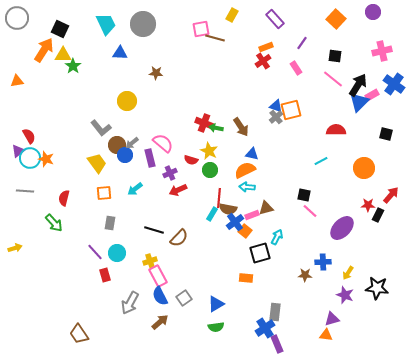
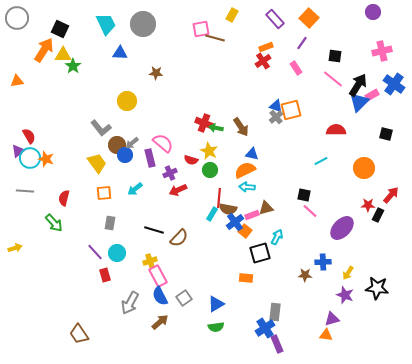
orange square at (336, 19): moved 27 px left, 1 px up
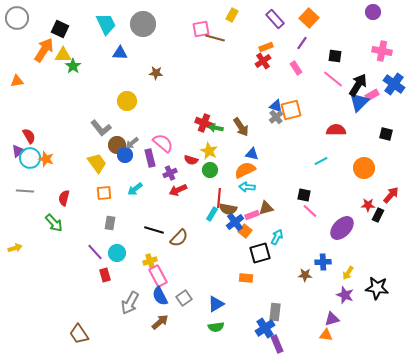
pink cross at (382, 51): rotated 24 degrees clockwise
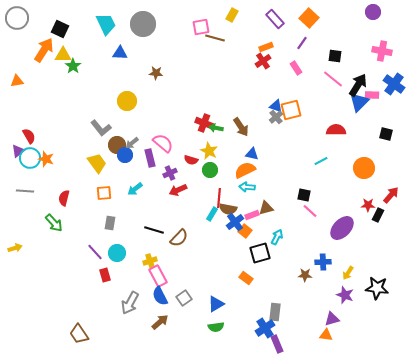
pink square at (201, 29): moved 2 px up
pink rectangle at (372, 95): rotated 32 degrees clockwise
orange rectangle at (246, 278): rotated 32 degrees clockwise
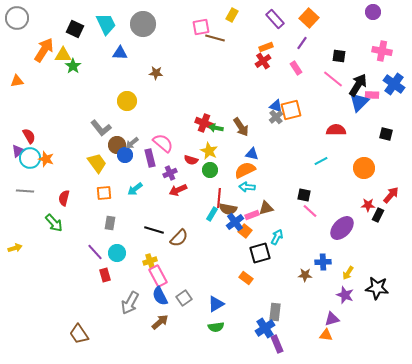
black square at (60, 29): moved 15 px right
black square at (335, 56): moved 4 px right
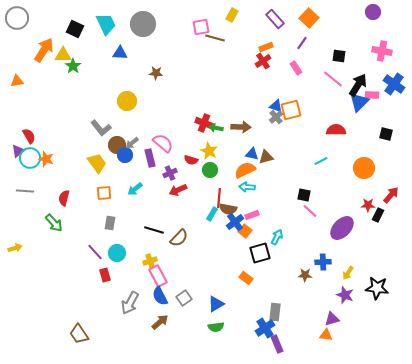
brown arrow at (241, 127): rotated 54 degrees counterclockwise
brown triangle at (266, 208): moved 51 px up
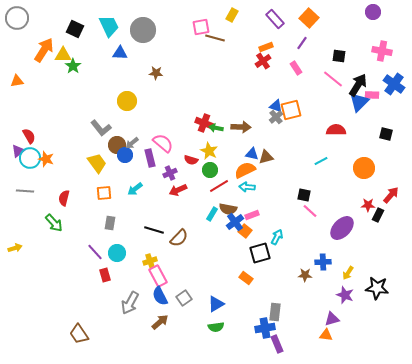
cyan trapezoid at (106, 24): moved 3 px right, 2 px down
gray circle at (143, 24): moved 6 px down
red line at (219, 198): moved 12 px up; rotated 54 degrees clockwise
blue cross at (265, 328): rotated 24 degrees clockwise
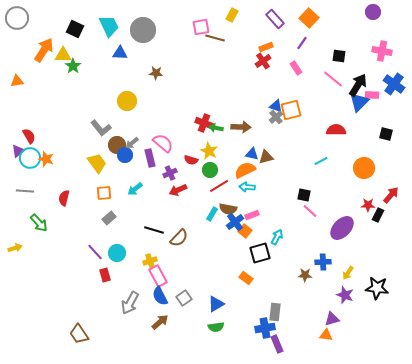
green arrow at (54, 223): moved 15 px left
gray rectangle at (110, 223): moved 1 px left, 5 px up; rotated 40 degrees clockwise
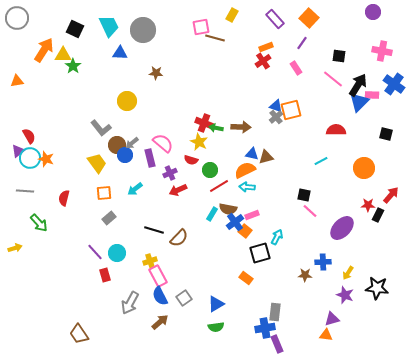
yellow star at (209, 151): moved 10 px left, 9 px up
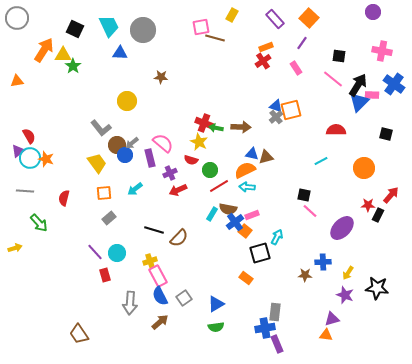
brown star at (156, 73): moved 5 px right, 4 px down
gray arrow at (130, 303): rotated 25 degrees counterclockwise
